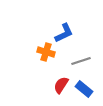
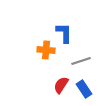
blue L-shape: rotated 65 degrees counterclockwise
orange cross: moved 2 px up; rotated 12 degrees counterclockwise
blue rectangle: rotated 18 degrees clockwise
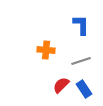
blue L-shape: moved 17 px right, 8 px up
red semicircle: rotated 12 degrees clockwise
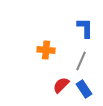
blue L-shape: moved 4 px right, 3 px down
gray line: rotated 48 degrees counterclockwise
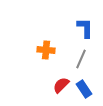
gray line: moved 2 px up
